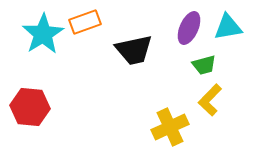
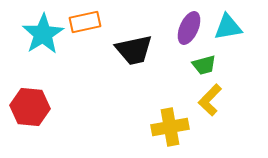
orange rectangle: rotated 8 degrees clockwise
yellow cross: rotated 15 degrees clockwise
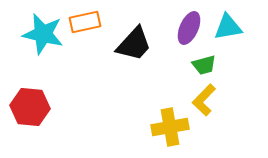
cyan star: rotated 27 degrees counterclockwise
black trapezoid: moved 6 px up; rotated 36 degrees counterclockwise
yellow L-shape: moved 6 px left
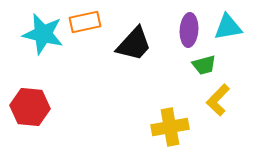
purple ellipse: moved 2 px down; rotated 20 degrees counterclockwise
yellow L-shape: moved 14 px right
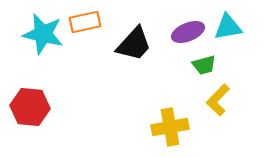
purple ellipse: moved 1 px left, 2 px down; rotated 64 degrees clockwise
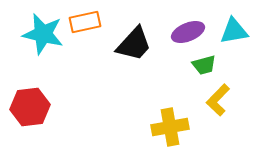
cyan triangle: moved 6 px right, 4 px down
red hexagon: rotated 12 degrees counterclockwise
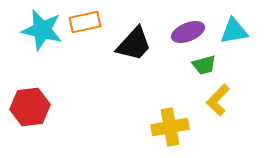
cyan star: moved 1 px left, 4 px up
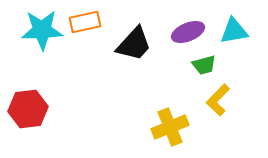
cyan star: rotated 15 degrees counterclockwise
red hexagon: moved 2 px left, 2 px down
yellow cross: rotated 12 degrees counterclockwise
